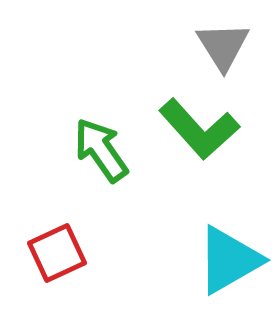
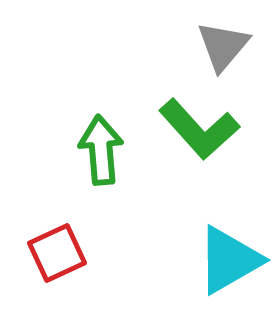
gray triangle: rotated 12 degrees clockwise
green arrow: rotated 30 degrees clockwise
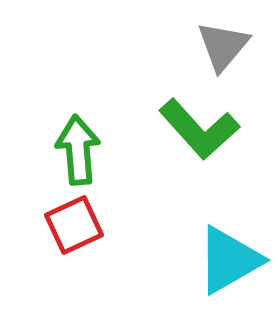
green arrow: moved 23 px left
red square: moved 17 px right, 28 px up
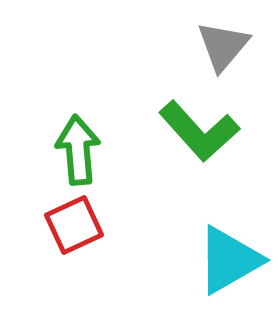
green L-shape: moved 2 px down
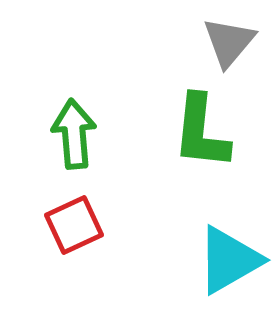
gray triangle: moved 6 px right, 4 px up
green L-shape: moved 2 px right, 1 px down; rotated 48 degrees clockwise
green arrow: moved 4 px left, 16 px up
